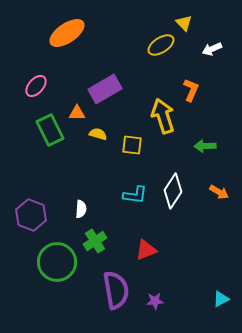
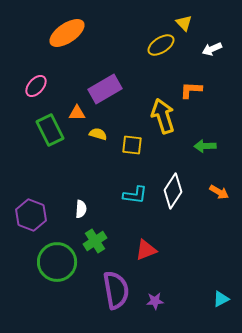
orange L-shape: rotated 110 degrees counterclockwise
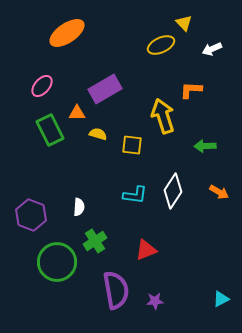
yellow ellipse: rotated 8 degrees clockwise
pink ellipse: moved 6 px right
white semicircle: moved 2 px left, 2 px up
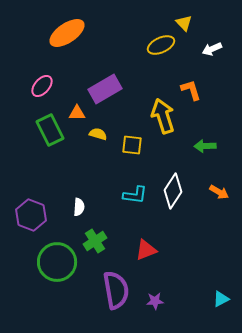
orange L-shape: rotated 70 degrees clockwise
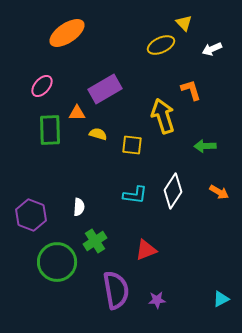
green rectangle: rotated 24 degrees clockwise
purple star: moved 2 px right, 1 px up
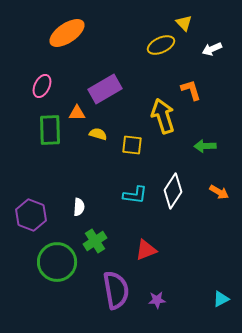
pink ellipse: rotated 15 degrees counterclockwise
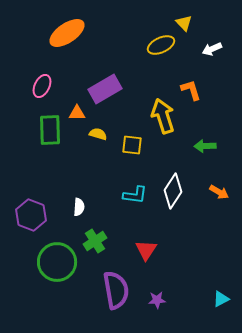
red triangle: rotated 35 degrees counterclockwise
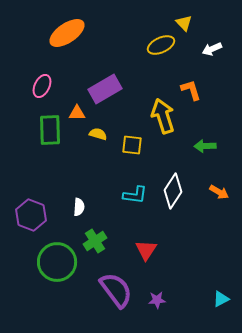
purple semicircle: rotated 27 degrees counterclockwise
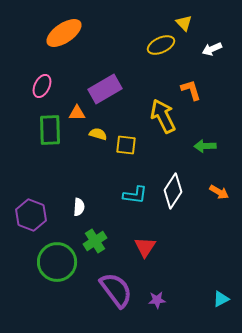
orange ellipse: moved 3 px left
yellow arrow: rotated 8 degrees counterclockwise
yellow square: moved 6 px left
red triangle: moved 1 px left, 3 px up
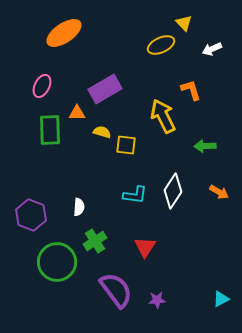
yellow semicircle: moved 4 px right, 2 px up
